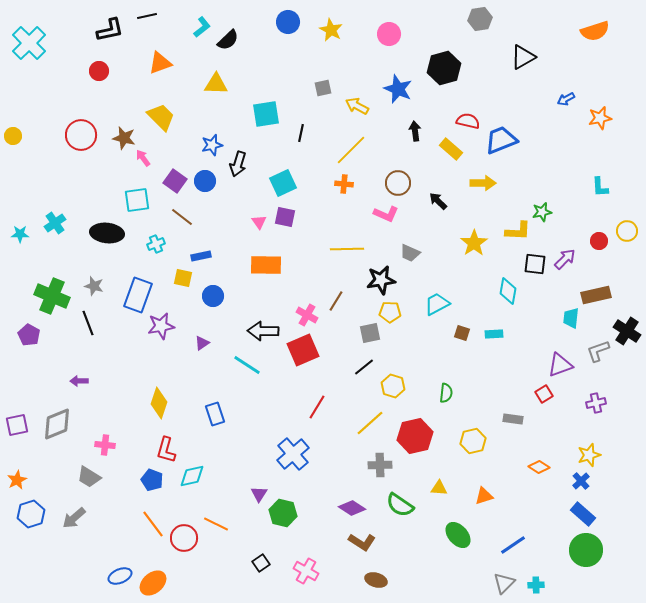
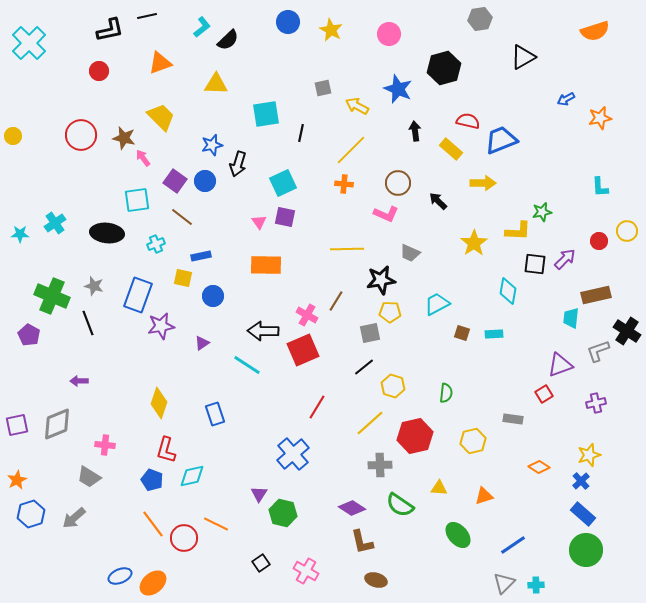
brown L-shape at (362, 542): rotated 44 degrees clockwise
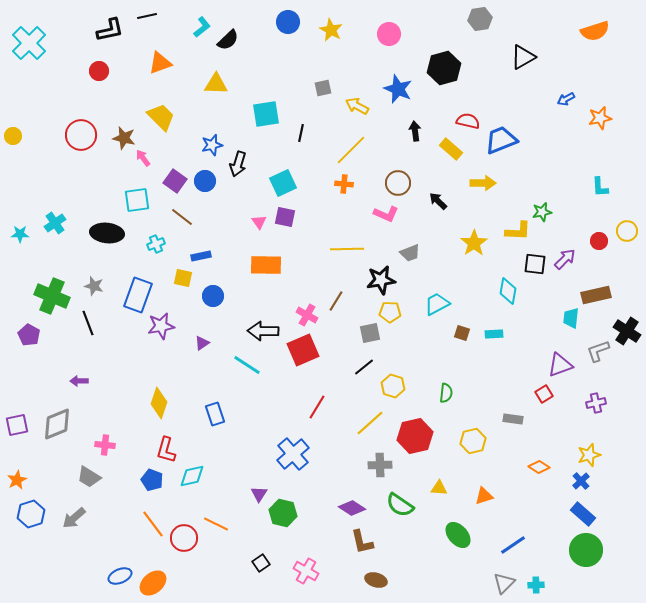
gray trapezoid at (410, 253): rotated 45 degrees counterclockwise
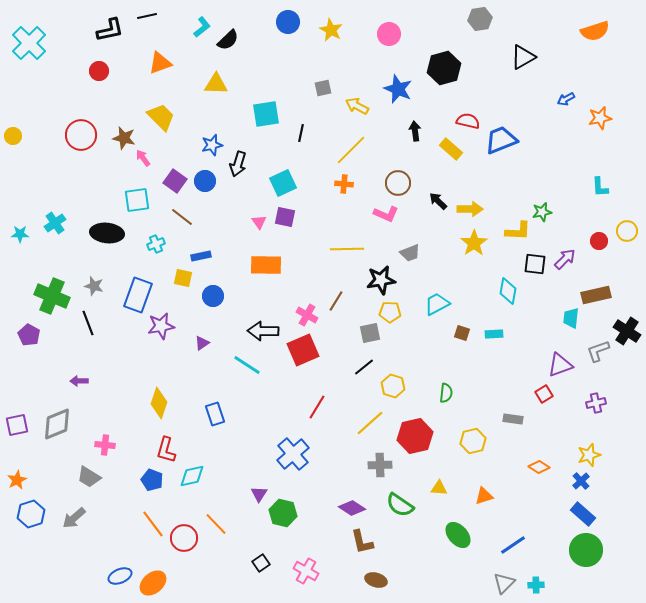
yellow arrow at (483, 183): moved 13 px left, 26 px down
orange line at (216, 524): rotated 20 degrees clockwise
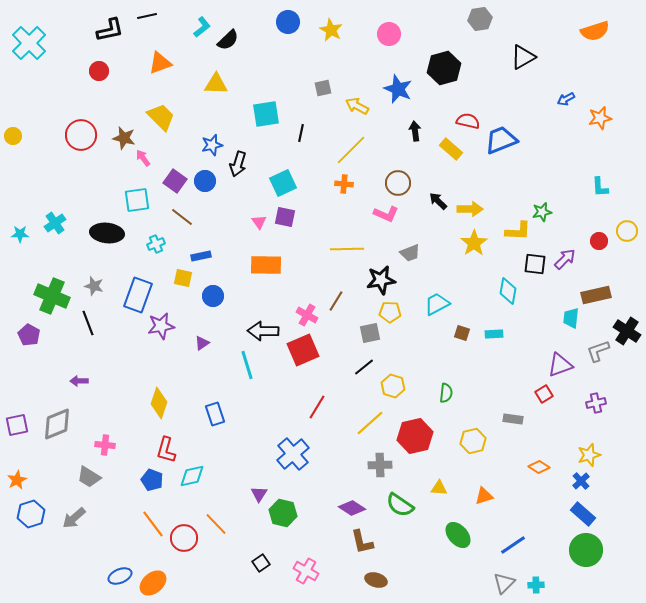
cyan line at (247, 365): rotated 40 degrees clockwise
